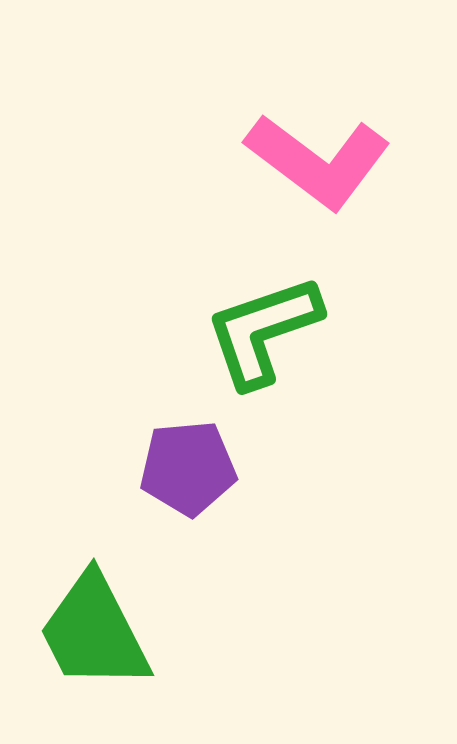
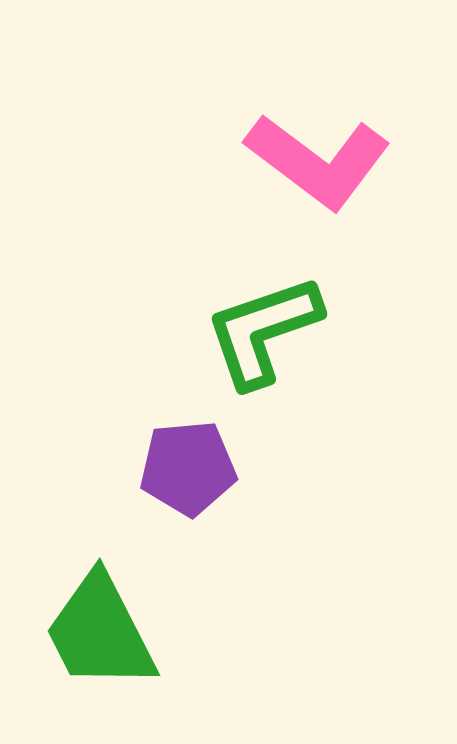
green trapezoid: moved 6 px right
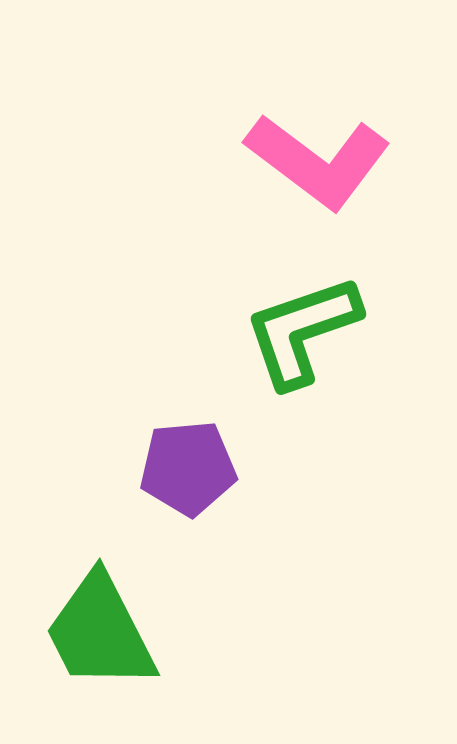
green L-shape: moved 39 px right
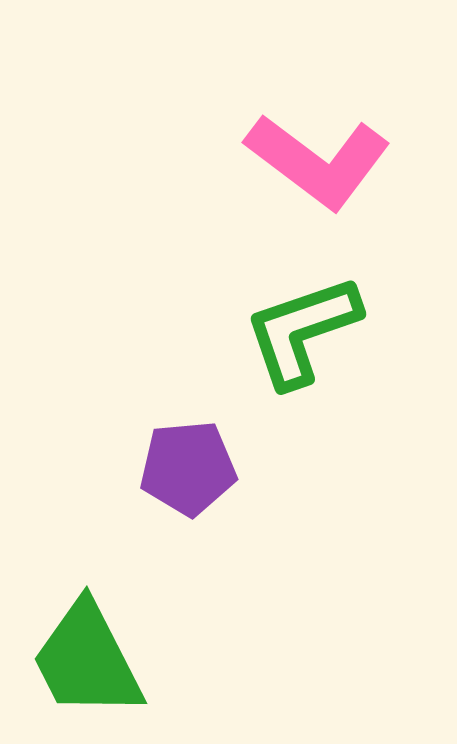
green trapezoid: moved 13 px left, 28 px down
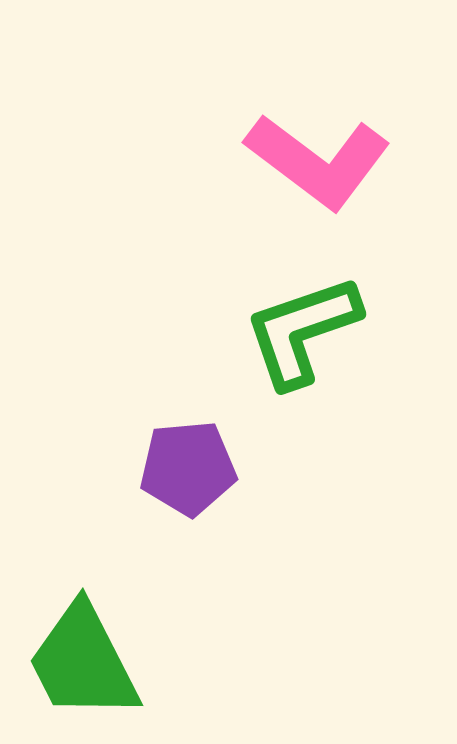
green trapezoid: moved 4 px left, 2 px down
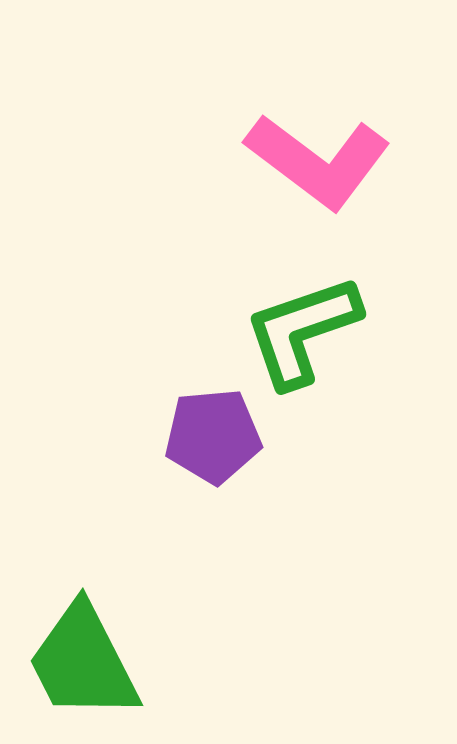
purple pentagon: moved 25 px right, 32 px up
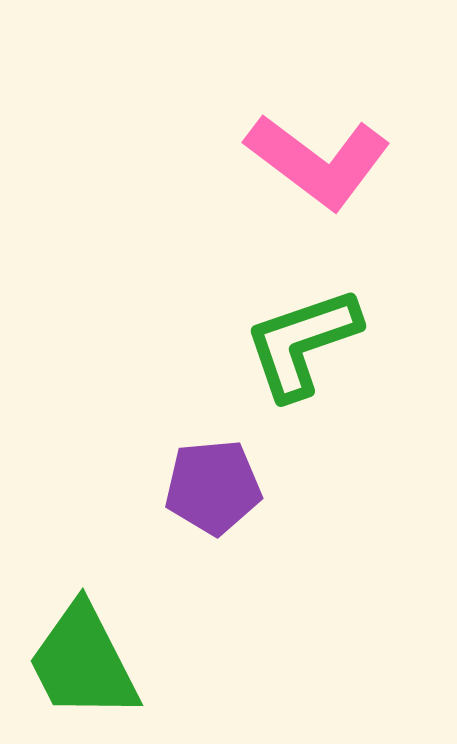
green L-shape: moved 12 px down
purple pentagon: moved 51 px down
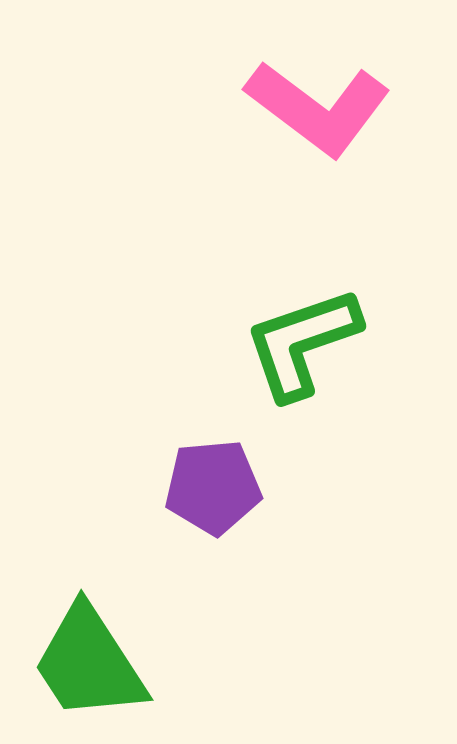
pink L-shape: moved 53 px up
green trapezoid: moved 6 px right, 1 px down; rotated 6 degrees counterclockwise
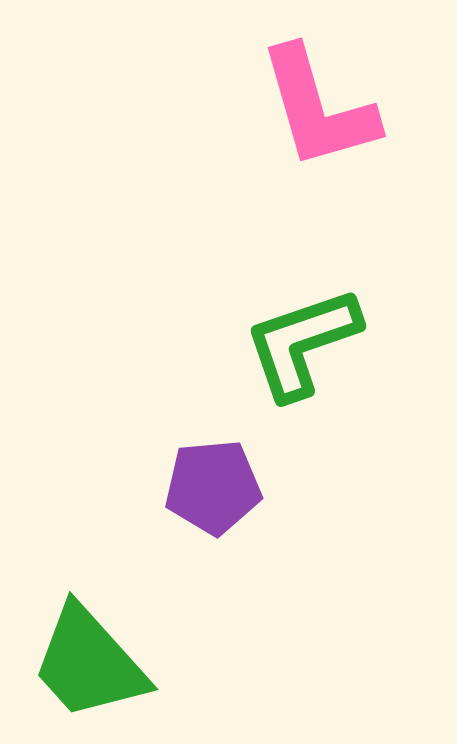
pink L-shape: rotated 37 degrees clockwise
green trapezoid: rotated 9 degrees counterclockwise
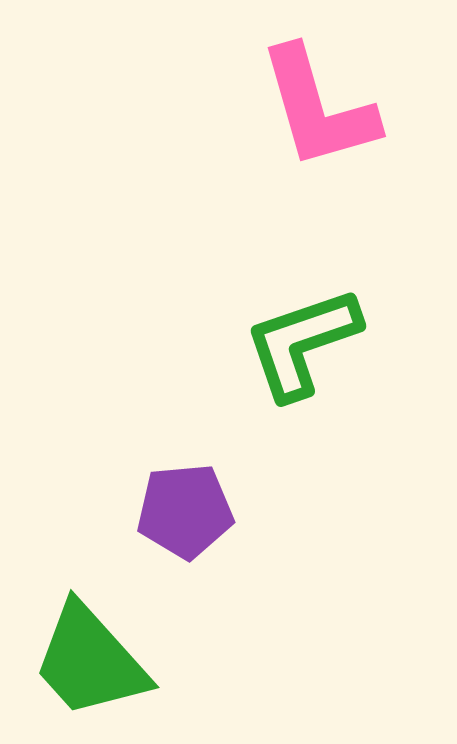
purple pentagon: moved 28 px left, 24 px down
green trapezoid: moved 1 px right, 2 px up
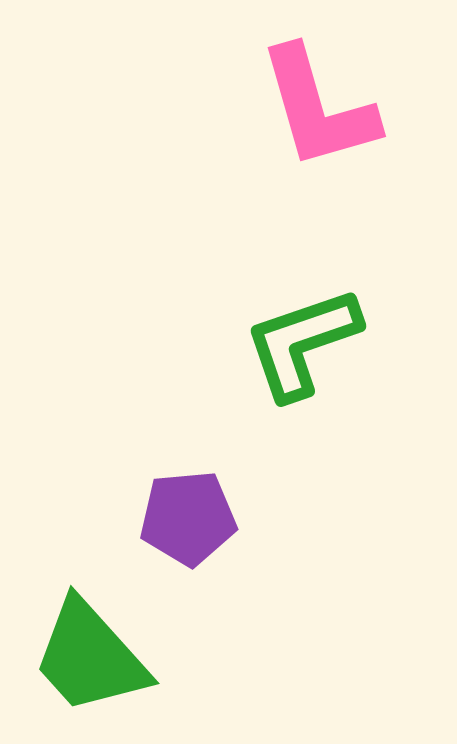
purple pentagon: moved 3 px right, 7 px down
green trapezoid: moved 4 px up
